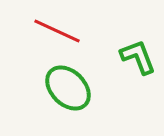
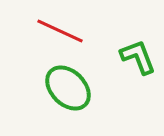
red line: moved 3 px right
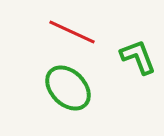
red line: moved 12 px right, 1 px down
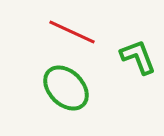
green ellipse: moved 2 px left
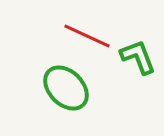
red line: moved 15 px right, 4 px down
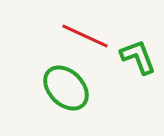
red line: moved 2 px left
